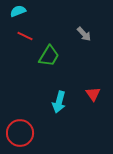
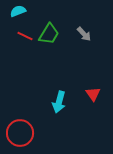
green trapezoid: moved 22 px up
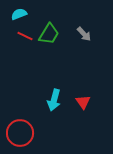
cyan semicircle: moved 1 px right, 3 px down
red triangle: moved 10 px left, 8 px down
cyan arrow: moved 5 px left, 2 px up
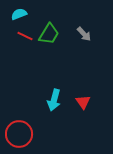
red circle: moved 1 px left, 1 px down
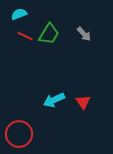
cyan arrow: rotated 50 degrees clockwise
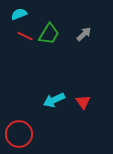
gray arrow: rotated 91 degrees counterclockwise
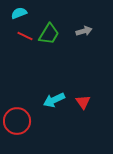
cyan semicircle: moved 1 px up
gray arrow: moved 3 px up; rotated 28 degrees clockwise
red circle: moved 2 px left, 13 px up
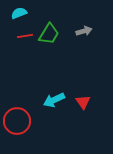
red line: rotated 35 degrees counterclockwise
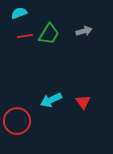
cyan arrow: moved 3 px left
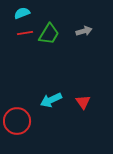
cyan semicircle: moved 3 px right
red line: moved 3 px up
